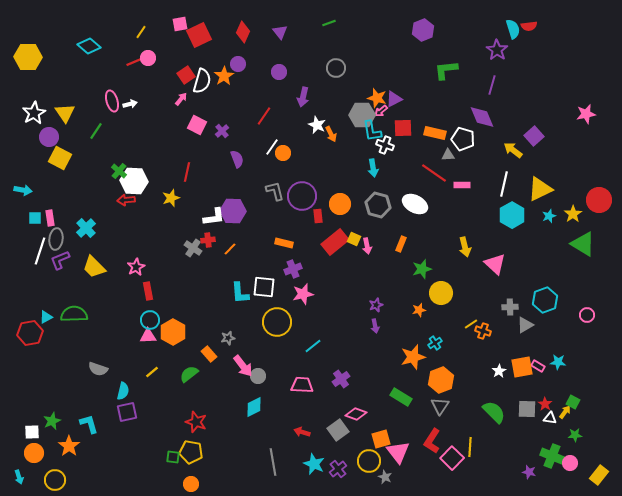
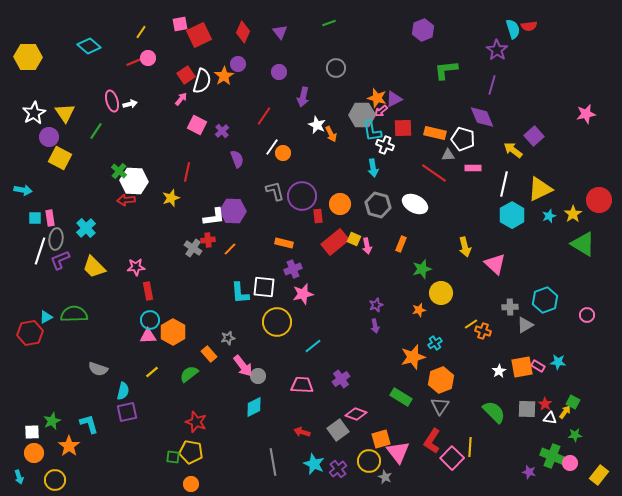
pink rectangle at (462, 185): moved 11 px right, 17 px up
pink star at (136, 267): rotated 24 degrees clockwise
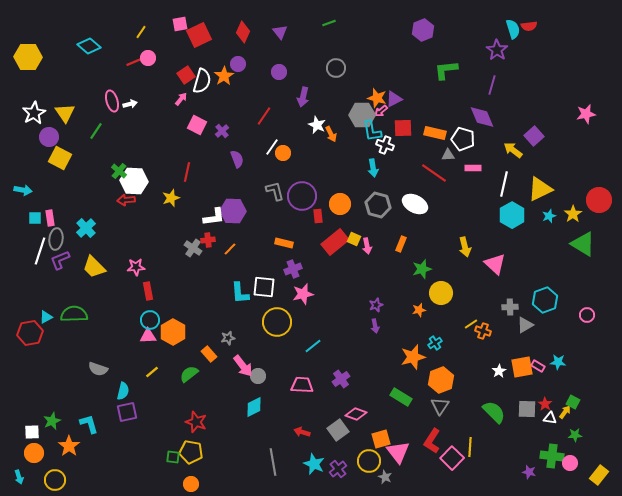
green cross at (552, 456): rotated 15 degrees counterclockwise
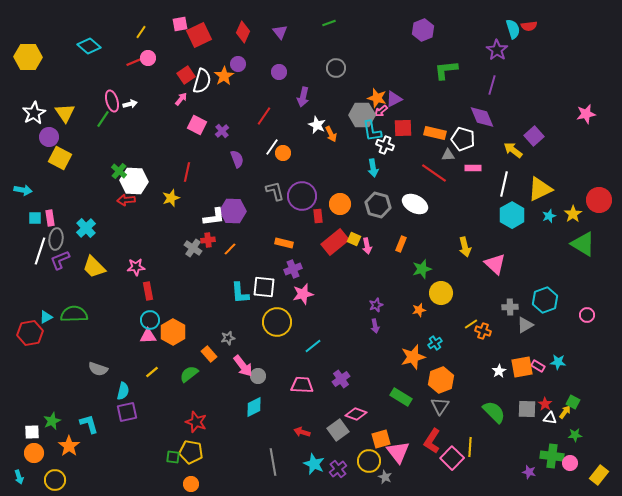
green line at (96, 131): moved 7 px right, 12 px up
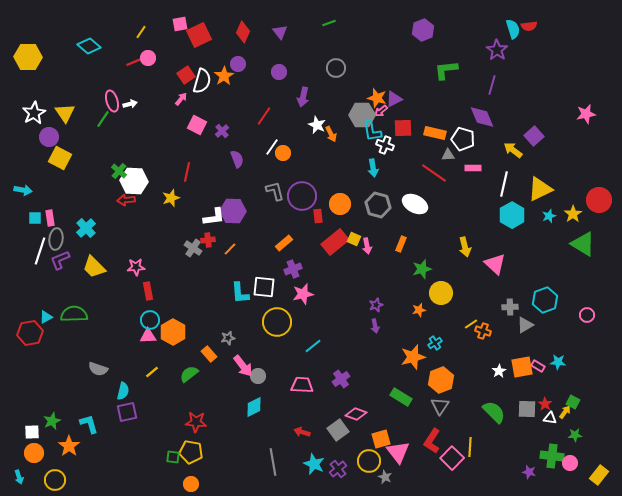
orange rectangle at (284, 243): rotated 54 degrees counterclockwise
red star at (196, 422): rotated 15 degrees counterclockwise
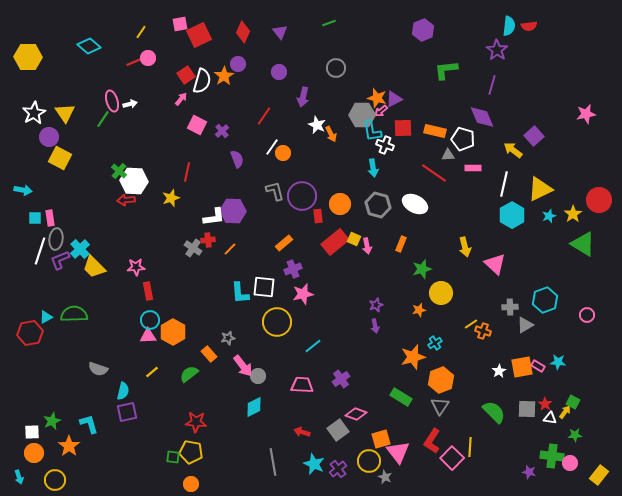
cyan semicircle at (513, 29): moved 4 px left, 3 px up; rotated 24 degrees clockwise
orange rectangle at (435, 133): moved 2 px up
cyan cross at (86, 228): moved 6 px left, 21 px down
